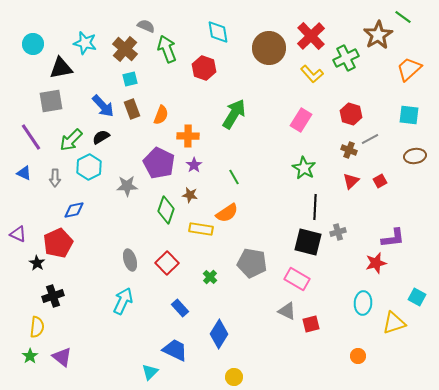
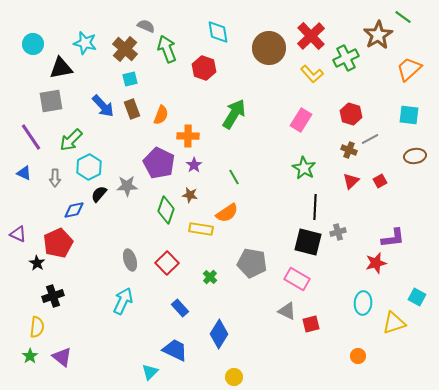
black semicircle at (101, 137): moved 2 px left, 57 px down; rotated 18 degrees counterclockwise
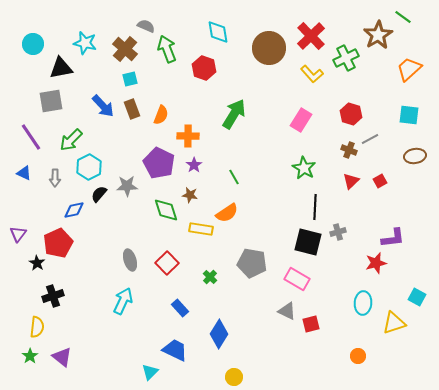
green diamond at (166, 210): rotated 36 degrees counterclockwise
purple triangle at (18, 234): rotated 42 degrees clockwise
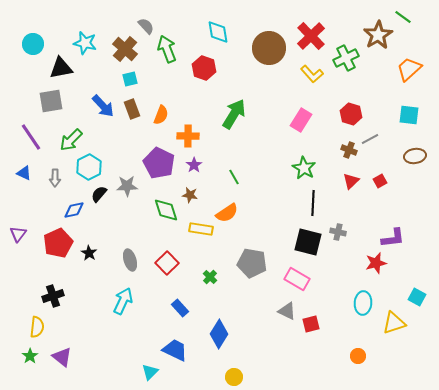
gray semicircle at (146, 26): rotated 24 degrees clockwise
black line at (315, 207): moved 2 px left, 4 px up
gray cross at (338, 232): rotated 28 degrees clockwise
black star at (37, 263): moved 52 px right, 10 px up
